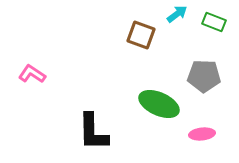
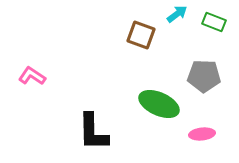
pink L-shape: moved 2 px down
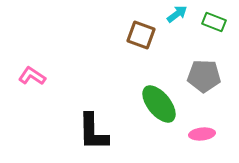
green ellipse: rotated 27 degrees clockwise
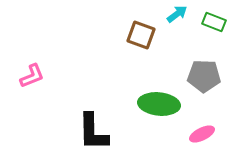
pink L-shape: rotated 124 degrees clockwise
green ellipse: rotated 45 degrees counterclockwise
pink ellipse: rotated 20 degrees counterclockwise
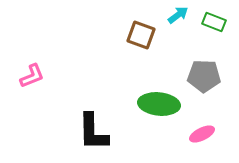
cyan arrow: moved 1 px right, 1 px down
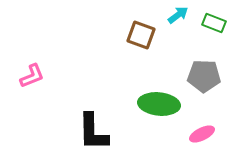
green rectangle: moved 1 px down
